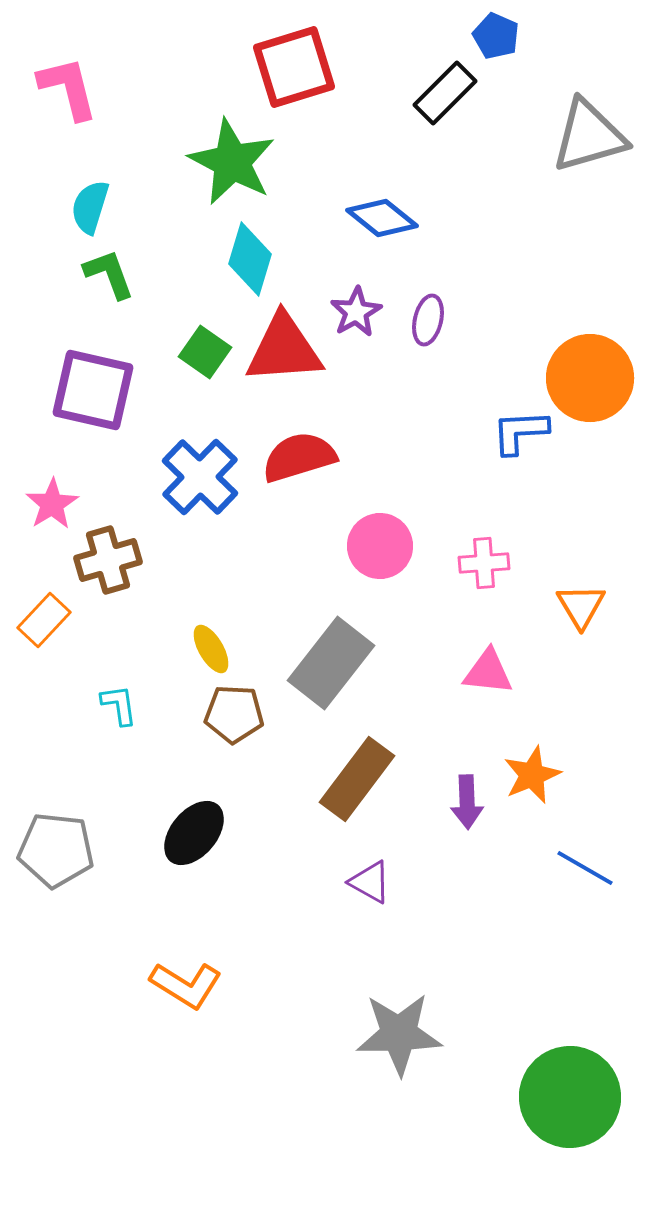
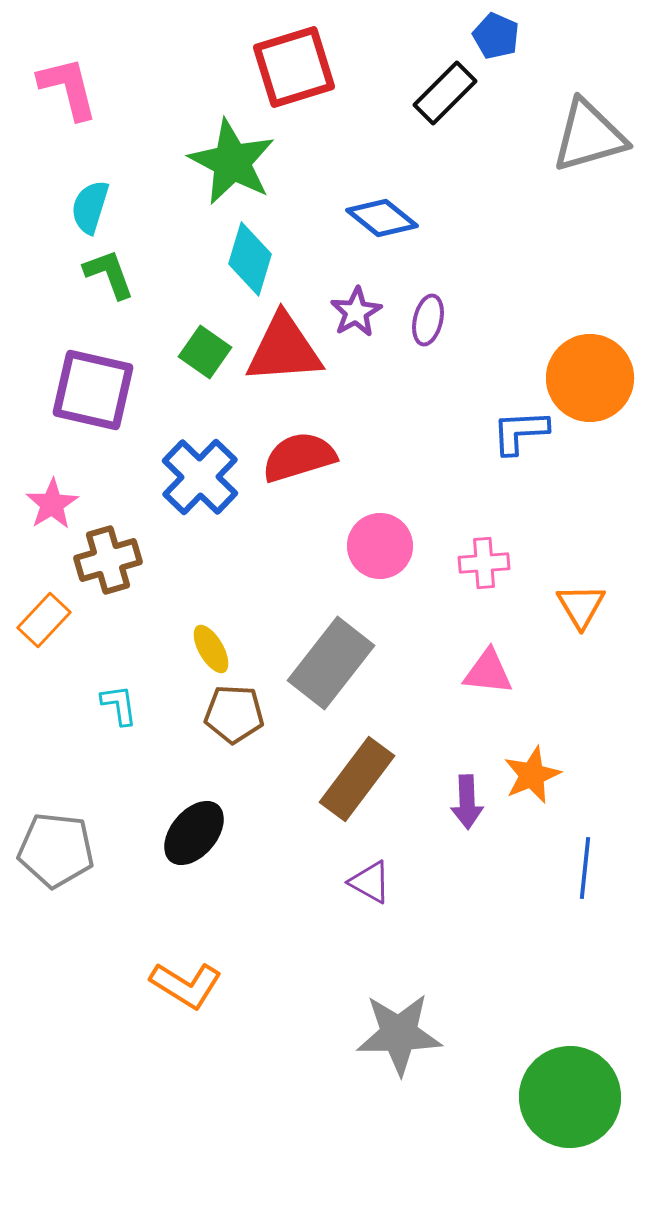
blue line: rotated 66 degrees clockwise
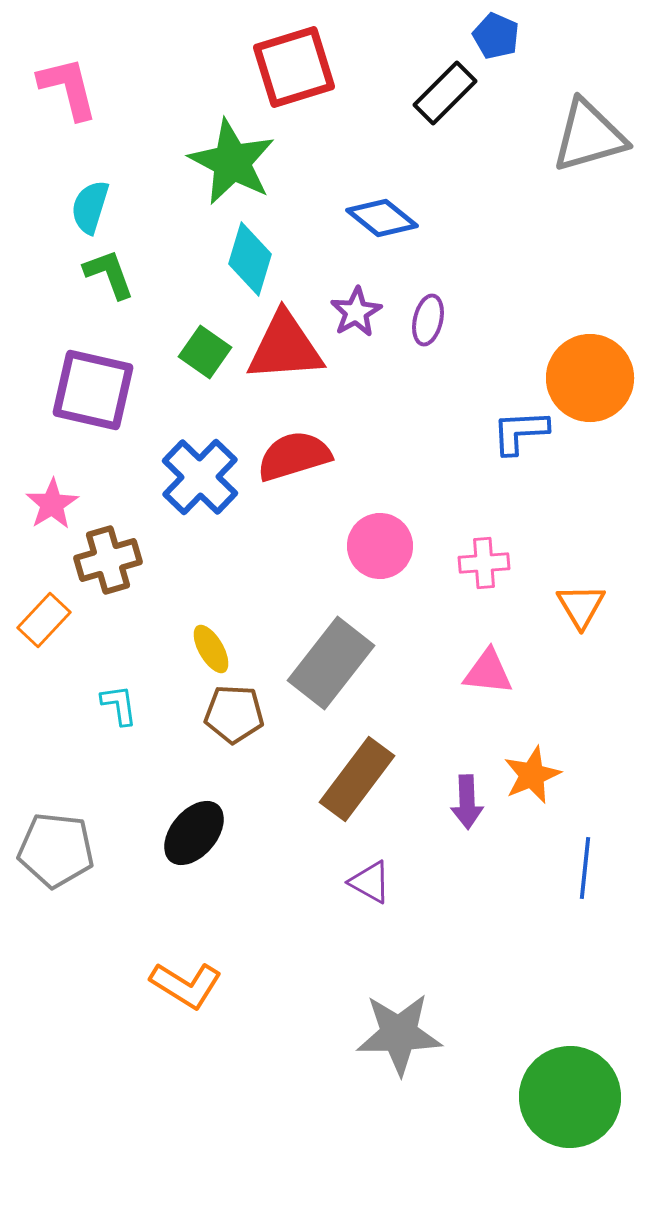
red triangle: moved 1 px right, 2 px up
red semicircle: moved 5 px left, 1 px up
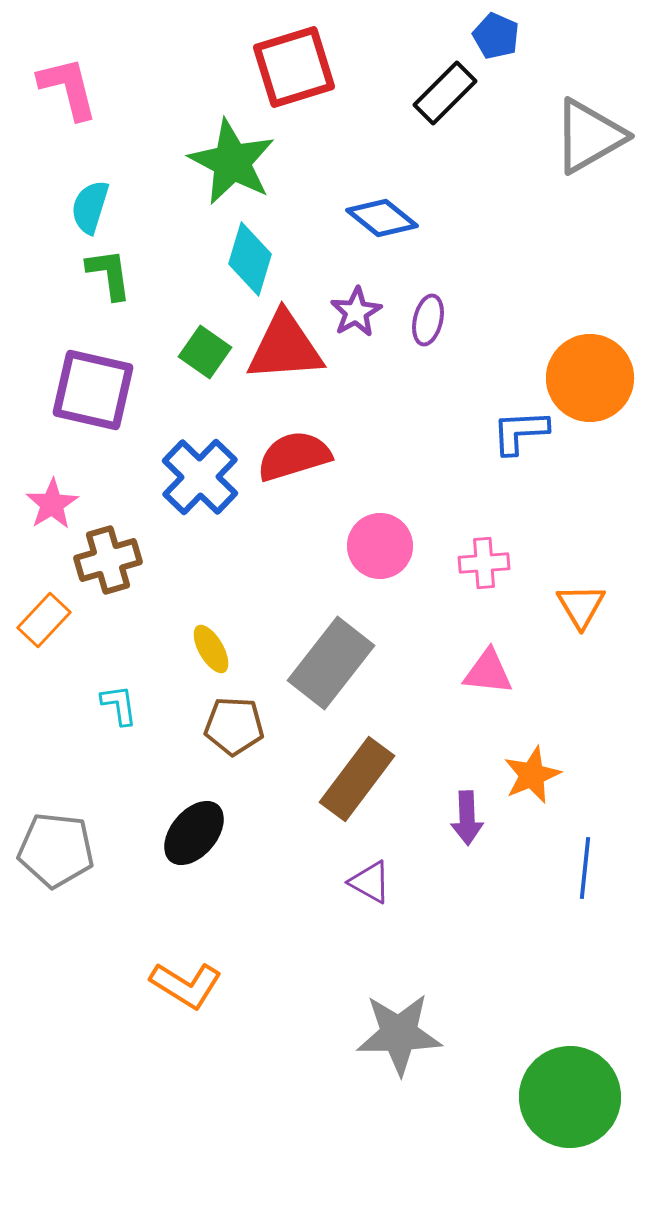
gray triangle: rotated 14 degrees counterclockwise
green L-shape: rotated 12 degrees clockwise
brown pentagon: moved 12 px down
purple arrow: moved 16 px down
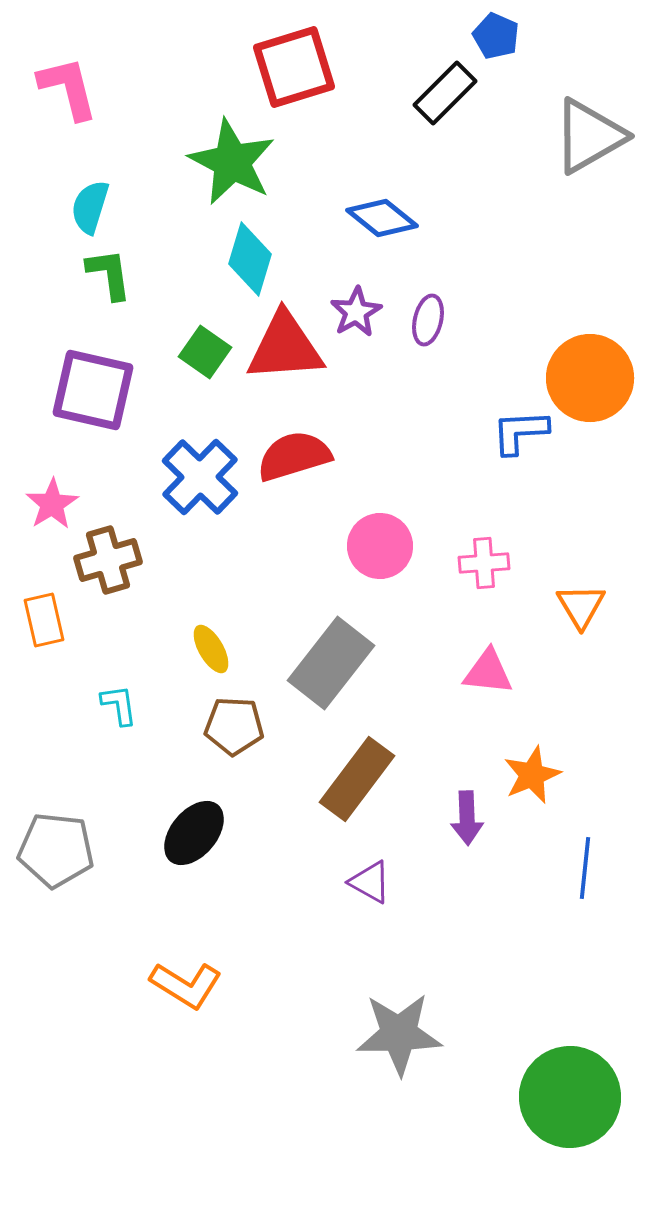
orange rectangle: rotated 56 degrees counterclockwise
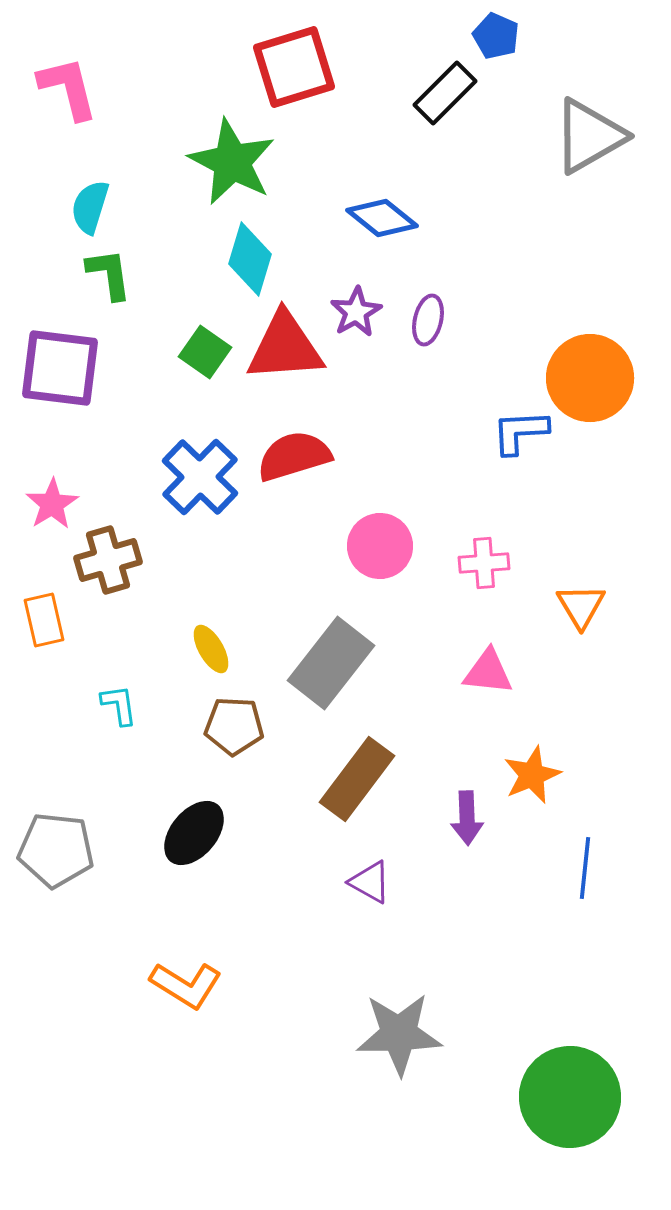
purple square: moved 33 px left, 22 px up; rotated 6 degrees counterclockwise
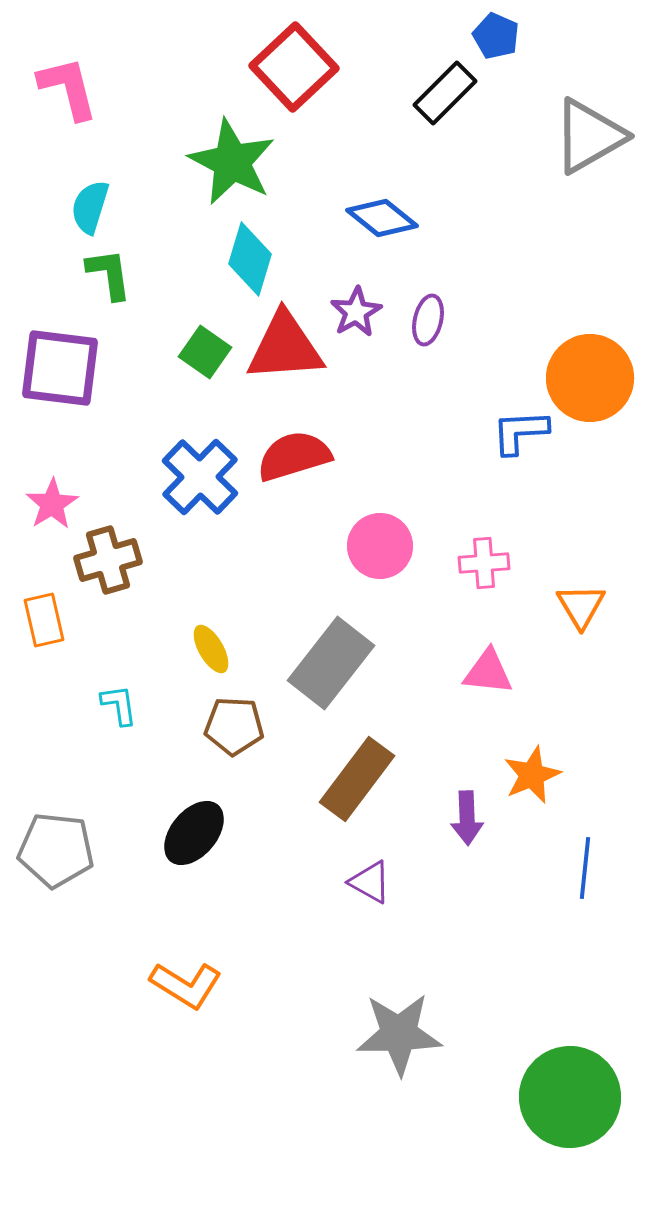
red square: rotated 26 degrees counterclockwise
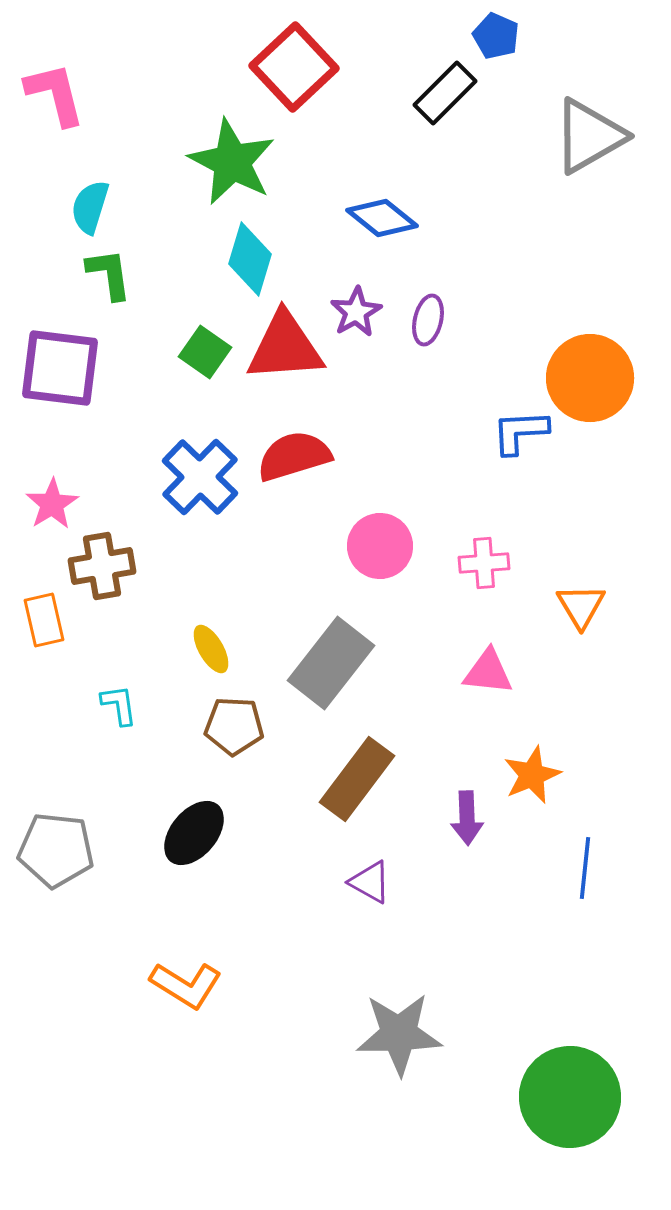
pink L-shape: moved 13 px left, 6 px down
brown cross: moved 6 px left, 6 px down; rotated 6 degrees clockwise
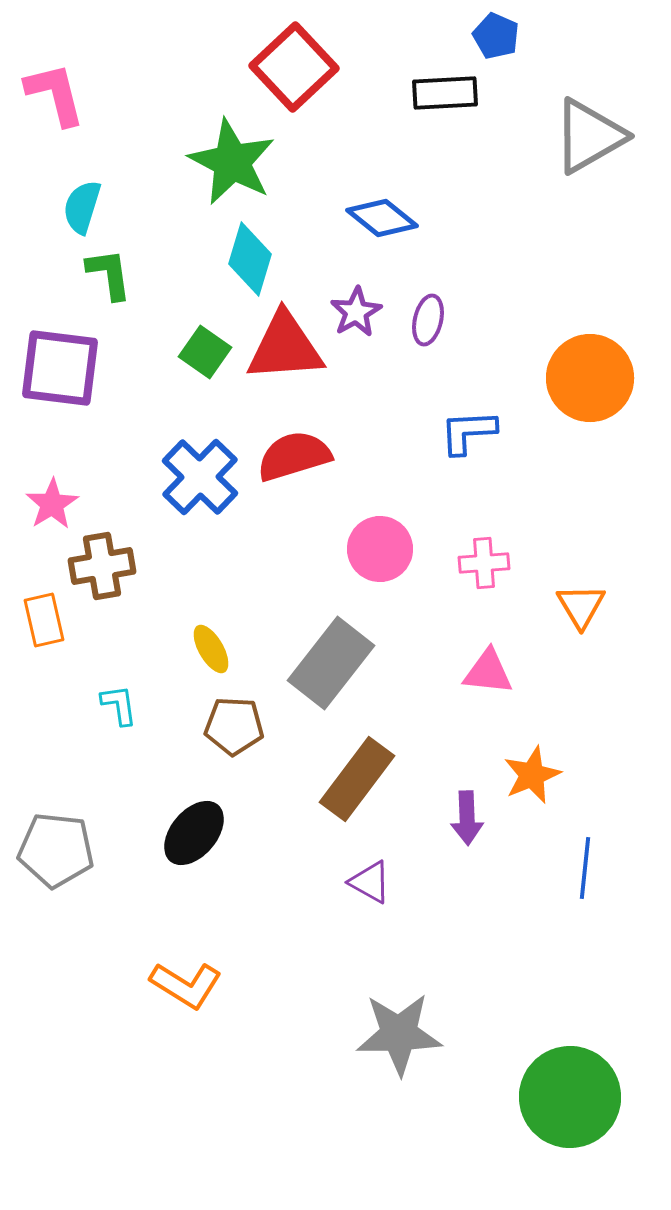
black rectangle: rotated 42 degrees clockwise
cyan semicircle: moved 8 px left
blue L-shape: moved 52 px left
pink circle: moved 3 px down
